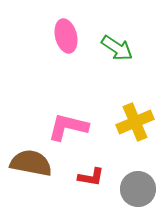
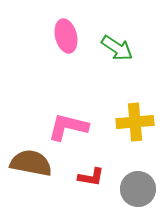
yellow cross: rotated 18 degrees clockwise
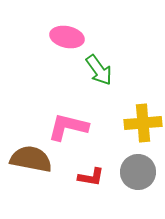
pink ellipse: moved 1 px right, 1 px down; rotated 64 degrees counterclockwise
green arrow: moved 18 px left, 22 px down; rotated 20 degrees clockwise
yellow cross: moved 8 px right, 1 px down
brown semicircle: moved 4 px up
gray circle: moved 17 px up
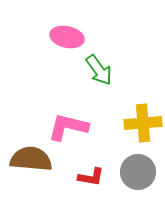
brown semicircle: rotated 6 degrees counterclockwise
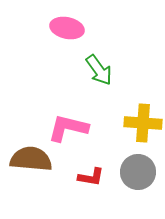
pink ellipse: moved 9 px up
yellow cross: rotated 9 degrees clockwise
pink L-shape: moved 1 px down
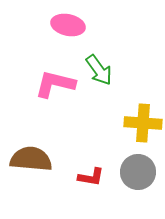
pink ellipse: moved 1 px right, 3 px up
pink L-shape: moved 13 px left, 44 px up
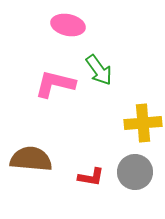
yellow cross: rotated 9 degrees counterclockwise
gray circle: moved 3 px left
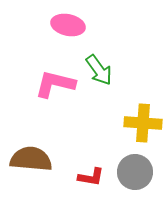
yellow cross: rotated 9 degrees clockwise
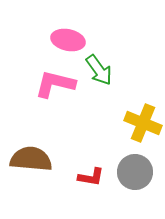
pink ellipse: moved 15 px down
yellow cross: rotated 18 degrees clockwise
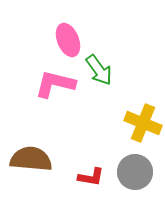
pink ellipse: rotated 56 degrees clockwise
